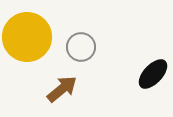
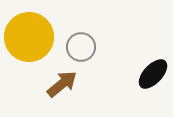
yellow circle: moved 2 px right
brown arrow: moved 5 px up
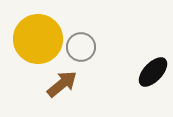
yellow circle: moved 9 px right, 2 px down
black ellipse: moved 2 px up
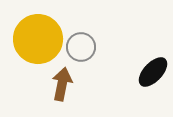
brown arrow: rotated 40 degrees counterclockwise
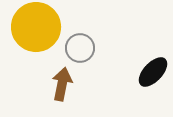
yellow circle: moved 2 px left, 12 px up
gray circle: moved 1 px left, 1 px down
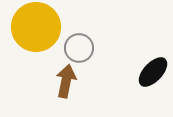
gray circle: moved 1 px left
brown arrow: moved 4 px right, 3 px up
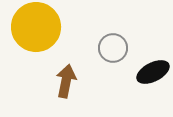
gray circle: moved 34 px right
black ellipse: rotated 20 degrees clockwise
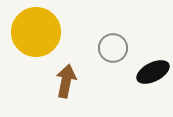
yellow circle: moved 5 px down
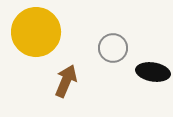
black ellipse: rotated 36 degrees clockwise
brown arrow: rotated 12 degrees clockwise
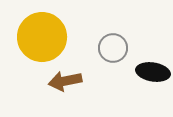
yellow circle: moved 6 px right, 5 px down
brown arrow: moved 1 px left; rotated 124 degrees counterclockwise
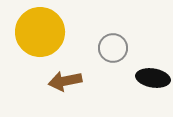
yellow circle: moved 2 px left, 5 px up
black ellipse: moved 6 px down
